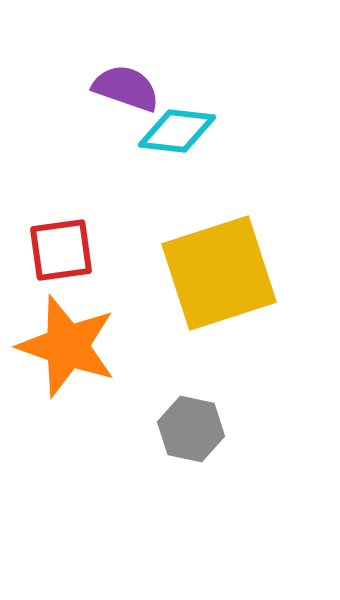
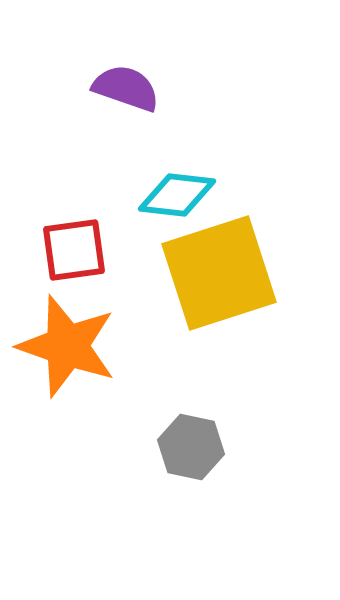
cyan diamond: moved 64 px down
red square: moved 13 px right
gray hexagon: moved 18 px down
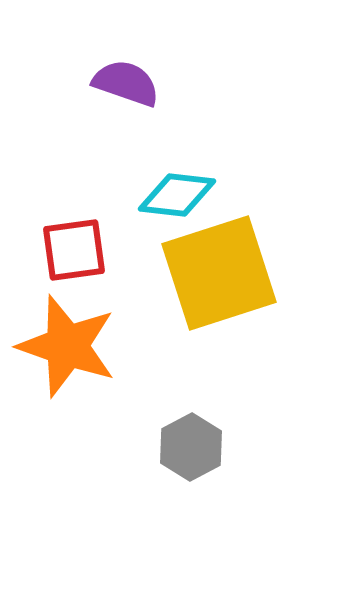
purple semicircle: moved 5 px up
gray hexagon: rotated 20 degrees clockwise
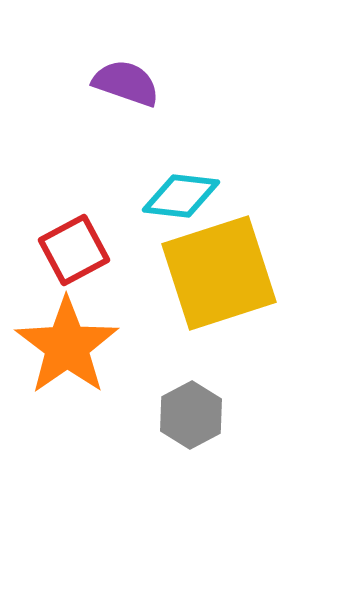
cyan diamond: moved 4 px right, 1 px down
red square: rotated 20 degrees counterclockwise
orange star: rotated 18 degrees clockwise
gray hexagon: moved 32 px up
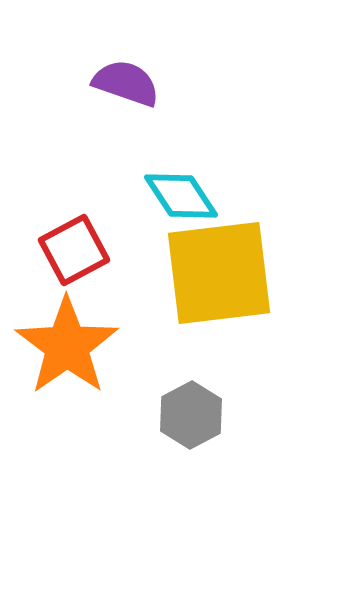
cyan diamond: rotated 50 degrees clockwise
yellow square: rotated 11 degrees clockwise
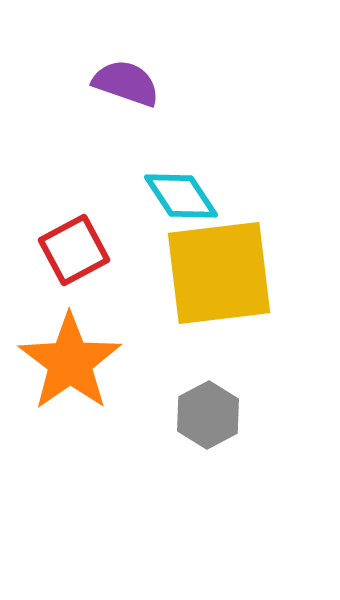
orange star: moved 3 px right, 16 px down
gray hexagon: moved 17 px right
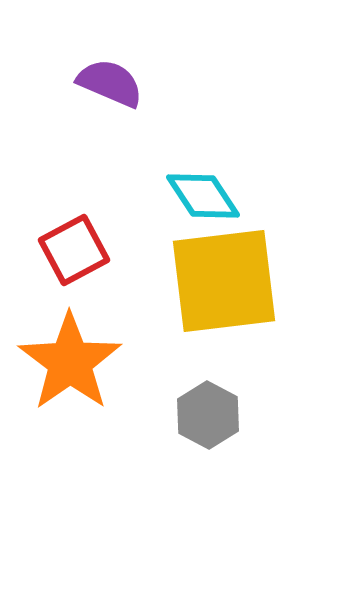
purple semicircle: moved 16 px left; rotated 4 degrees clockwise
cyan diamond: moved 22 px right
yellow square: moved 5 px right, 8 px down
gray hexagon: rotated 4 degrees counterclockwise
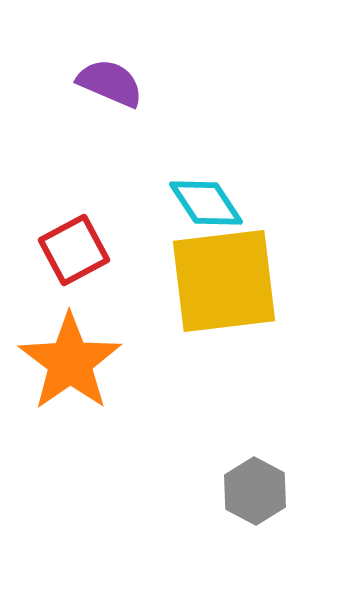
cyan diamond: moved 3 px right, 7 px down
gray hexagon: moved 47 px right, 76 px down
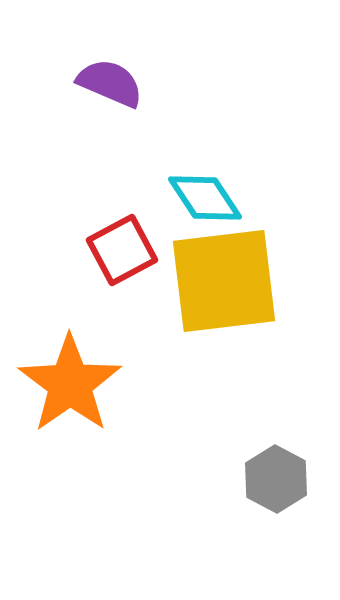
cyan diamond: moved 1 px left, 5 px up
red square: moved 48 px right
orange star: moved 22 px down
gray hexagon: moved 21 px right, 12 px up
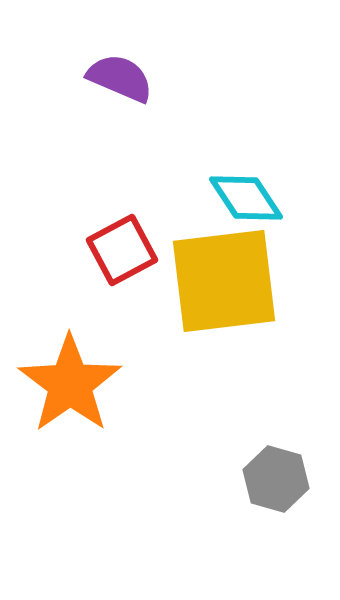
purple semicircle: moved 10 px right, 5 px up
cyan diamond: moved 41 px right
gray hexagon: rotated 12 degrees counterclockwise
